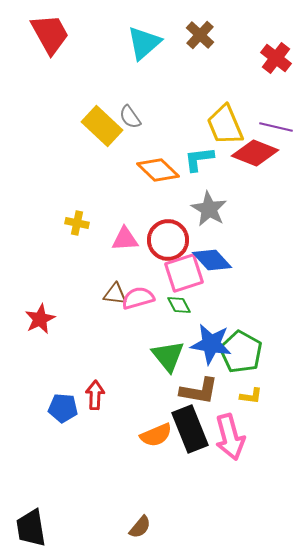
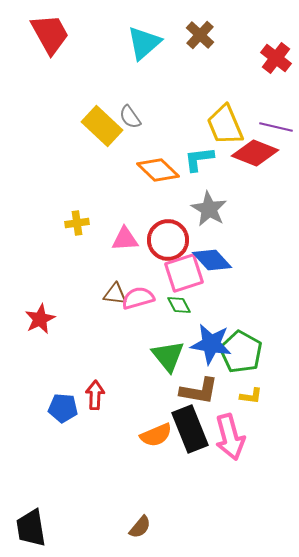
yellow cross: rotated 20 degrees counterclockwise
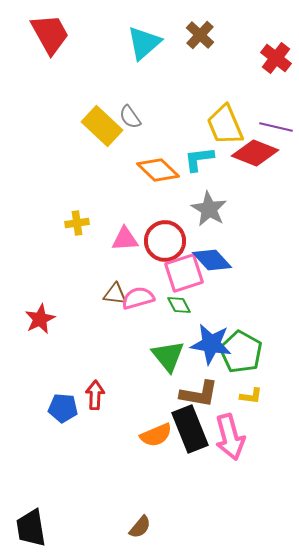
red circle: moved 3 px left, 1 px down
brown L-shape: moved 3 px down
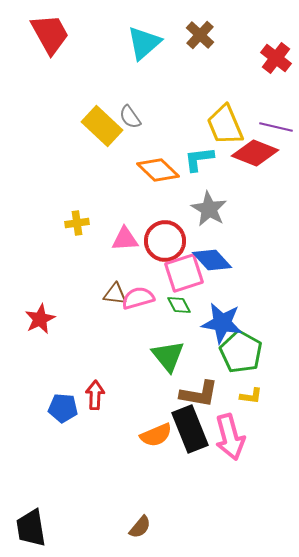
blue star: moved 11 px right, 21 px up
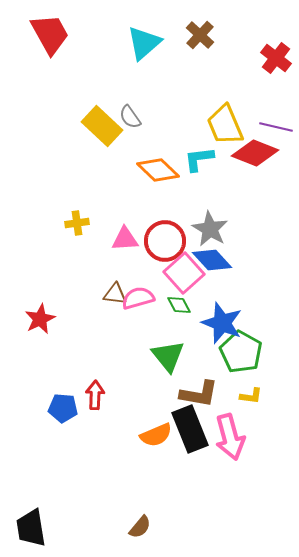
gray star: moved 1 px right, 20 px down
pink square: rotated 24 degrees counterclockwise
blue star: rotated 12 degrees clockwise
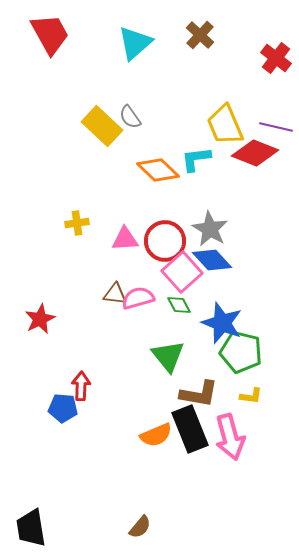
cyan triangle: moved 9 px left
cyan L-shape: moved 3 px left
pink square: moved 2 px left, 1 px up
green pentagon: rotated 15 degrees counterclockwise
red arrow: moved 14 px left, 9 px up
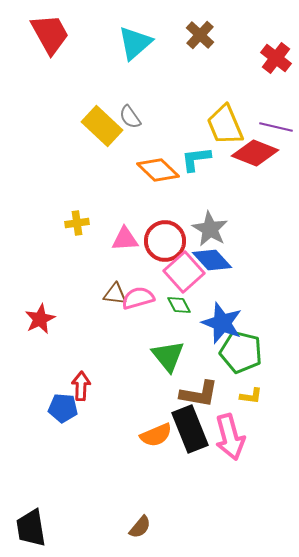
pink square: moved 2 px right
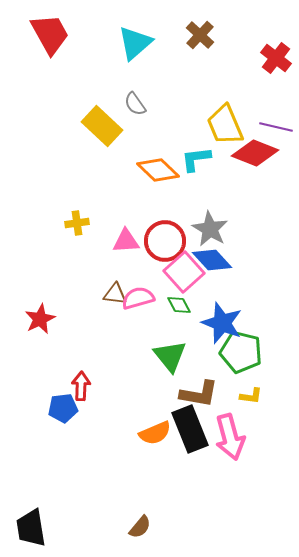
gray semicircle: moved 5 px right, 13 px up
pink triangle: moved 1 px right, 2 px down
green triangle: moved 2 px right
blue pentagon: rotated 12 degrees counterclockwise
orange semicircle: moved 1 px left, 2 px up
